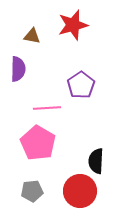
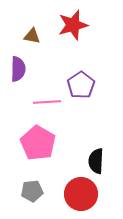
pink line: moved 6 px up
red circle: moved 1 px right, 3 px down
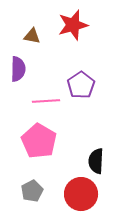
pink line: moved 1 px left, 1 px up
pink pentagon: moved 1 px right, 2 px up
gray pentagon: rotated 20 degrees counterclockwise
